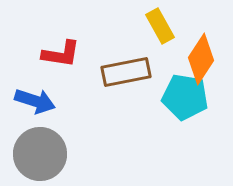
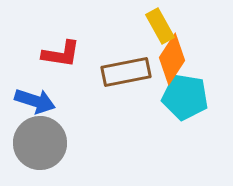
orange diamond: moved 29 px left
gray circle: moved 11 px up
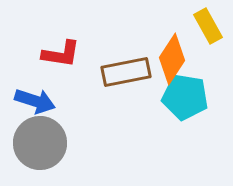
yellow rectangle: moved 48 px right
